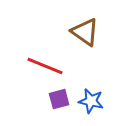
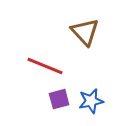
brown triangle: rotated 12 degrees clockwise
blue star: rotated 25 degrees counterclockwise
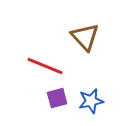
brown triangle: moved 5 px down
purple square: moved 2 px left, 1 px up
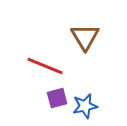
brown triangle: rotated 12 degrees clockwise
blue star: moved 6 px left, 5 px down
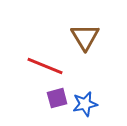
blue star: moved 2 px up
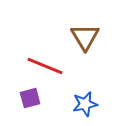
purple square: moved 27 px left
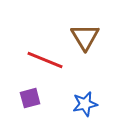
red line: moved 6 px up
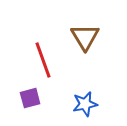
red line: moved 2 px left; rotated 48 degrees clockwise
